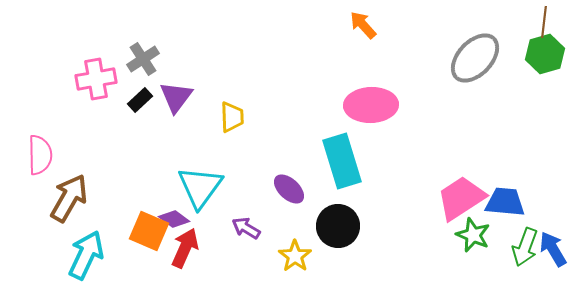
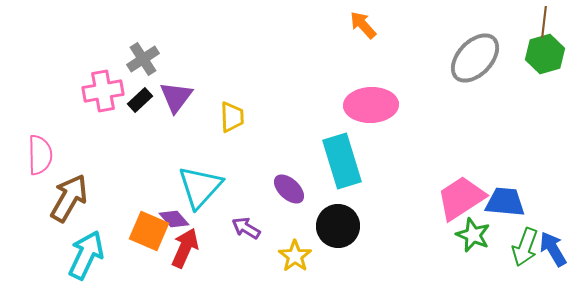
pink cross: moved 7 px right, 12 px down
cyan triangle: rotated 6 degrees clockwise
purple diamond: rotated 12 degrees clockwise
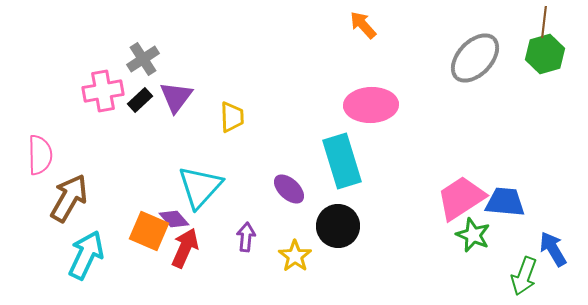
purple arrow: moved 9 px down; rotated 64 degrees clockwise
green arrow: moved 1 px left, 29 px down
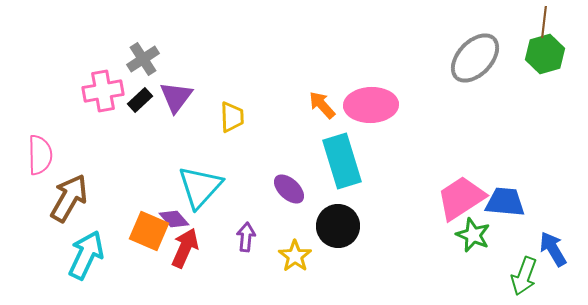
orange arrow: moved 41 px left, 80 px down
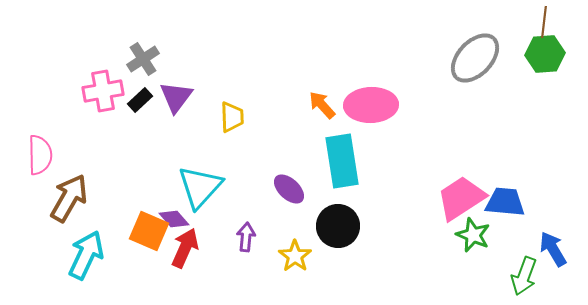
green hexagon: rotated 12 degrees clockwise
cyan rectangle: rotated 8 degrees clockwise
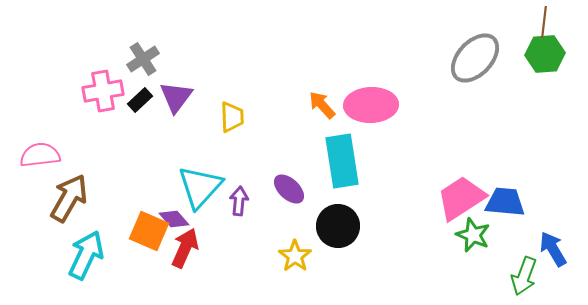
pink semicircle: rotated 96 degrees counterclockwise
purple arrow: moved 7 px left, 36 px up
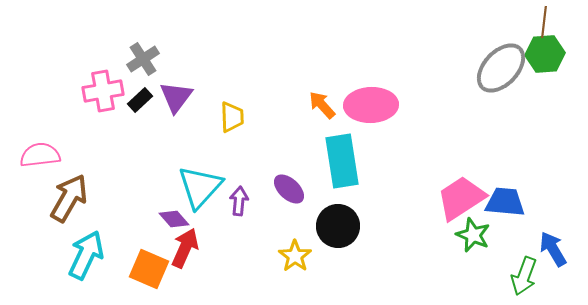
gray ellipse: moved 26 px right, 10 px down
orange square: moved 38 px down
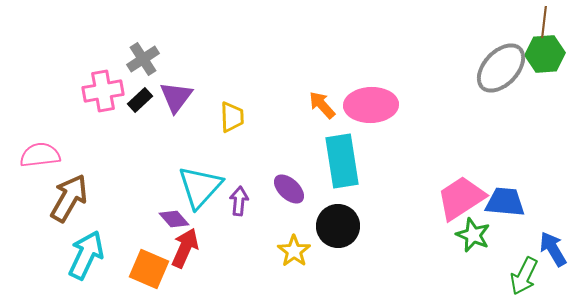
yellow star: moved 1 px left, 5 px up
green arrow: rotated 6 degrees clockwise
